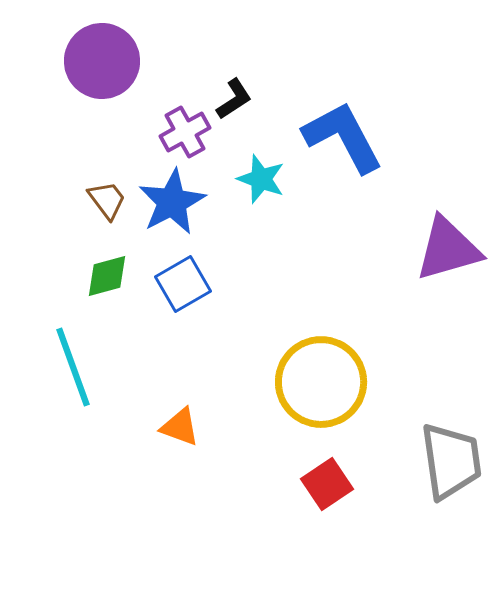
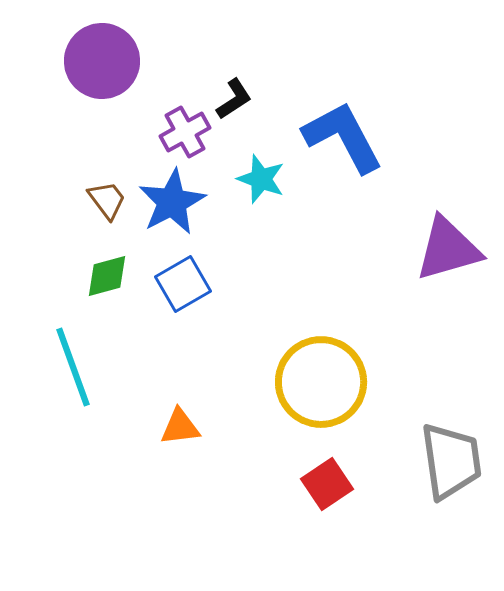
orange triangle: rotated 27 degrees counterclockwise
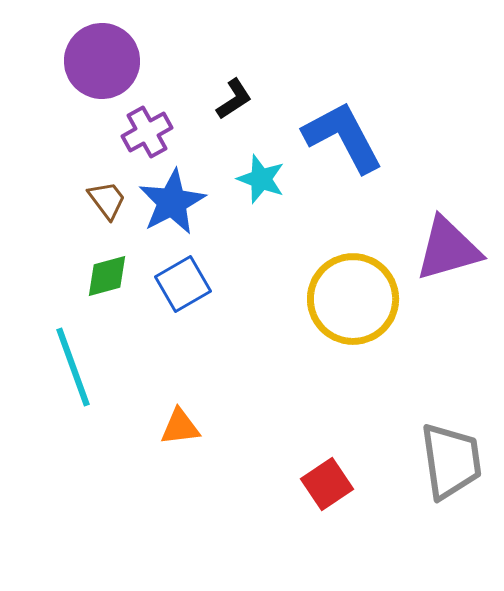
purple cross: moved 38 px left
yellow circle: moved 32 px right, 83 px up
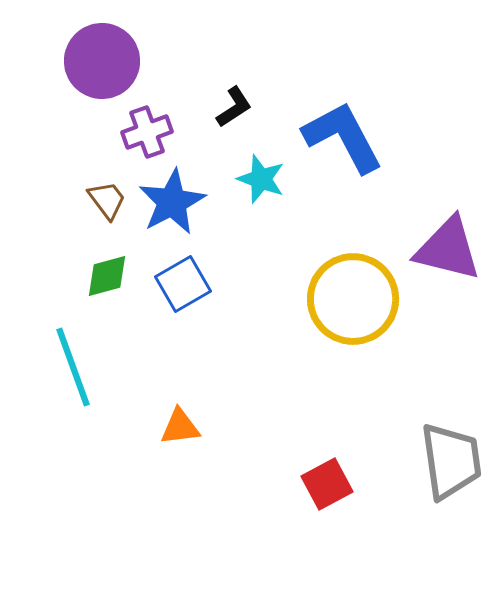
black L-shape: moved 8 px down
purple cross: rotated 9 degrees clockwise
purple triangle: rotated 30 degrees clockwise
red square: rotated 6 degrees clockwise
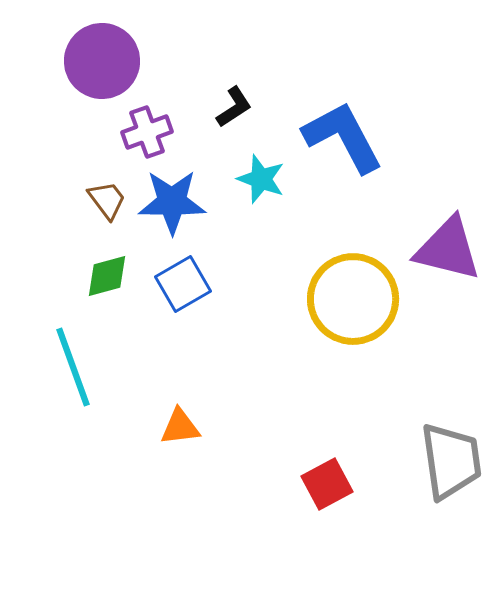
blue star: rotated 28 degrees clockwise
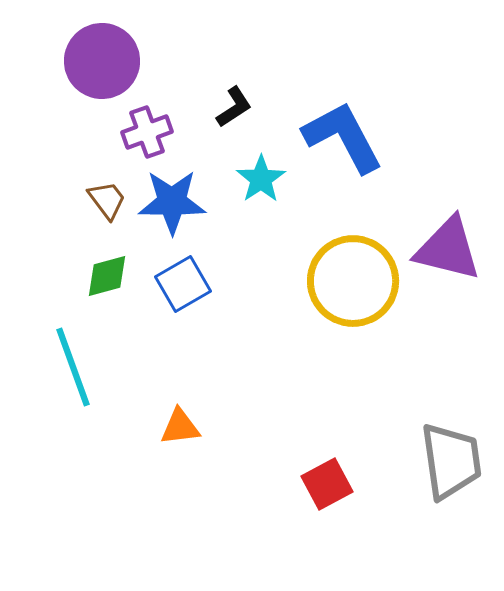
cyan star: rotated 18 degrees clockwise
yellow circle: moved 18 px up
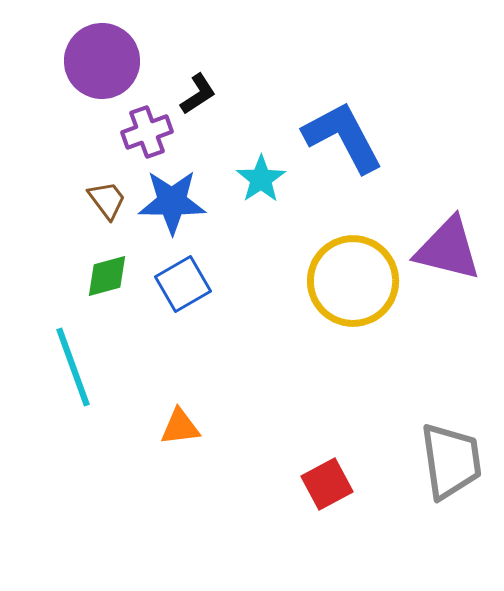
black L-shape: moved 36 px left, 13 px up
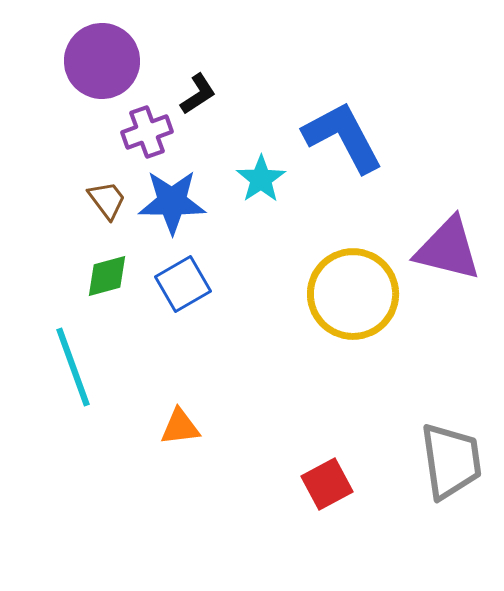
yellow circle: moved 13 px down
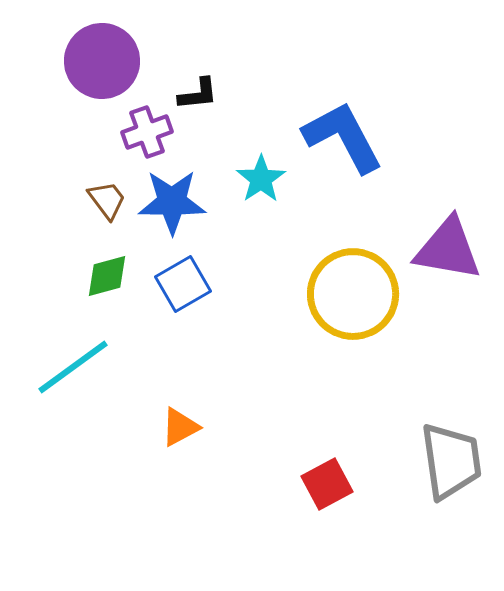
black L-shape: rotated 27 degrees clockwise
purple triangle: rotated 4 degrees counterclockwise
cyan line: rotated 74 degrees clockwise
orange triangle: rotated 21 degrees counterclockwise
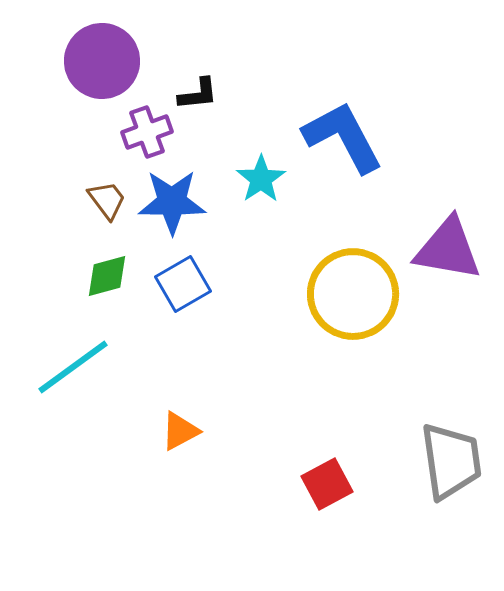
orange triangle: moved 4 px down
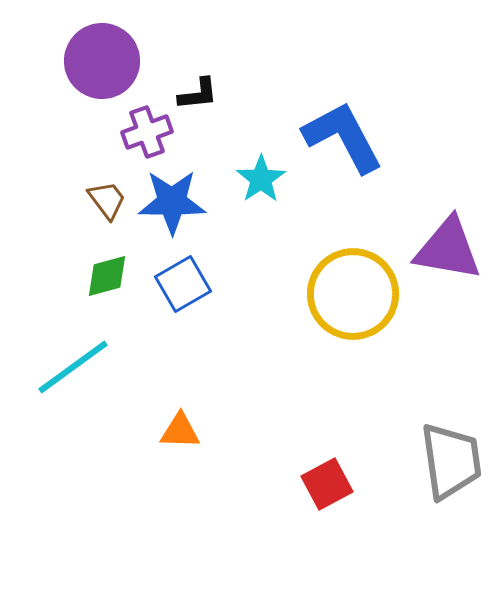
orange triangle: rotated 30 degrees clockwise
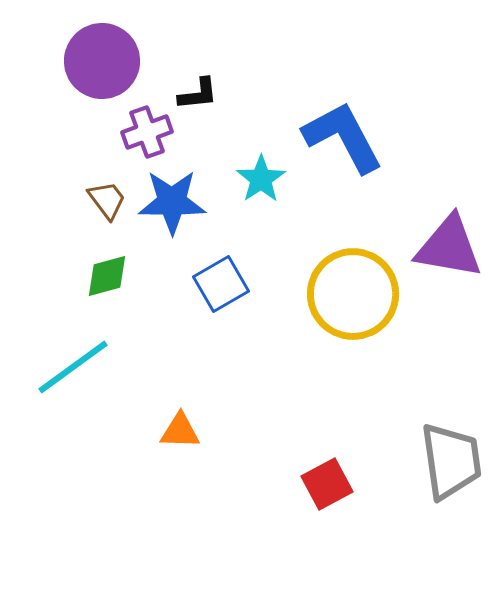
purple triangle: moved 1 px right, 2 px up
blue square: moved 38 px right
